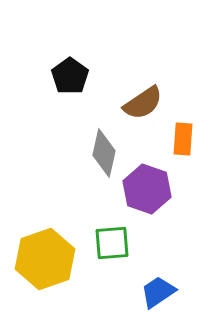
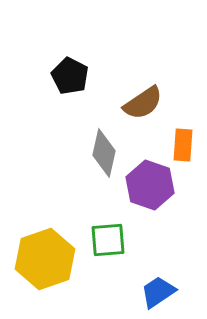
black pentagon: rotated 9 degrees counterclockwise
orange rectangle: moved 6 px down
purple hexagon: moved 3 px right, 4 px up
green square: moved 4 px left, 3 px up
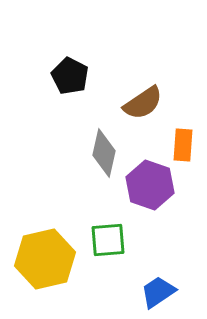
yellow hexagon: rotated 6 degrees clockwise
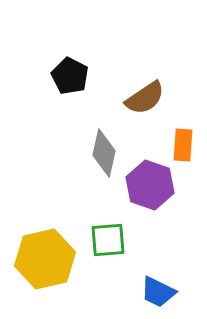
brown semicircle: moved 2 px right, 5 px up
blue trapezoid: rotated 120 degrees counterclockwise
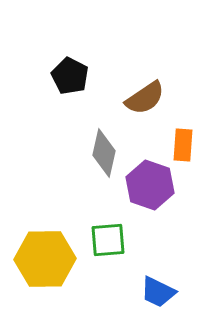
yellow hexagon: rotated 12 degrees clockwise
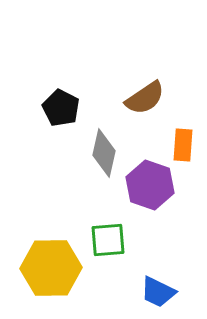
black pentagon: moved 9 px left, 32 px down
yellow hexagon: moved 6 px right, 9 px down
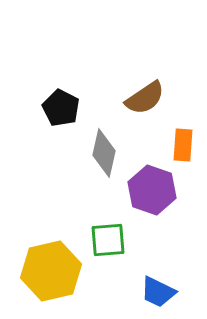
purple hexagon: moved 2 px right, 5 px down
yellow hexagon: moved 3 px down; rotated 12 degrees counterclockwise
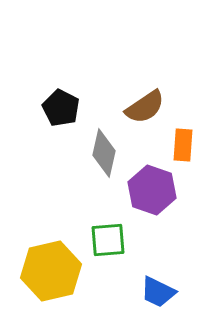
brown semicircle: moved 9 px down
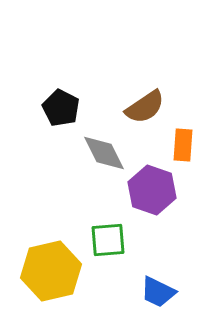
gray diamond: rotated 39 degrees counterclockwise
